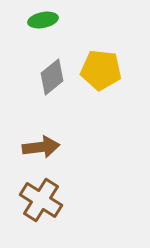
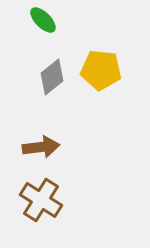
green ellipse: rotated 56 degrees clockwise
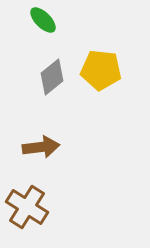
brown cross: moved 14 px left, 7 px down
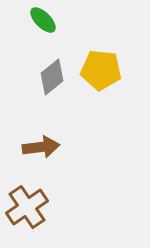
brown cross: rotated 24 degrees clockwise
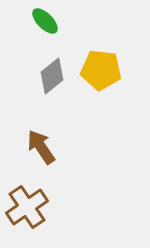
green ellipse: moved 2 px right, 1 px down
gray diamond: moved 1 px up
brown arrow: rotated 117 degrees counterclockwise
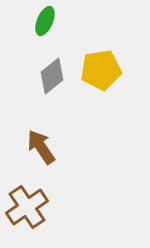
green ellipse: rotated 68 degrees clockwise
yellow pentagon: rotated 15 degrees counterclockwise
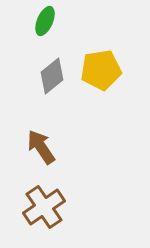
brown cross: moved 17 px right
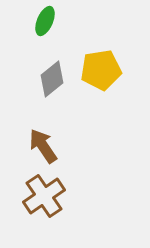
gray diamond: moved 3 px down
brown arrow: moved 2 px right, 1 px up
brown cross: moved 11 px up
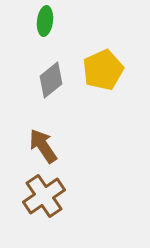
green ellipse: rotated 16 degrees counterclockwise
yellow pentagon: moved 2 px right; rotated 15 degrees counterclockwise
gray diamond: moved 1 px left, 1 px down
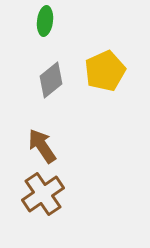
yellow pentagon: moved 2 px right, 1 px down
brown arrow: moved 1 px left
brown cross: moved 1 px left, 2 px up
